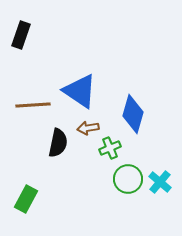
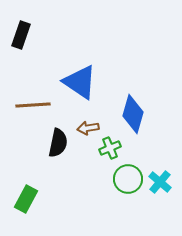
blue triangle: moved 9 px up
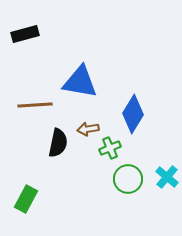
black rectangle: moved 4 px right, 1 px up; rotated 56 degrees clockwise
blue triangle: rotated 24 degrees counterclockwise
brown line: moved 2 px right
blue diamond: rotated 15 degrees clockwise
brown arrow: moved 1 px down
cyan cross: moved 7 px right, 5 px up
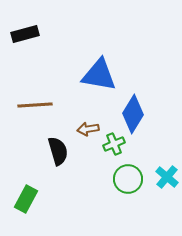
blue triangle: moved 19 px right, 7 px up
black semicircle: moved 8 px down; rotated 28 degrees counterclockwise
green cross: moved 4 px right, 4 px up
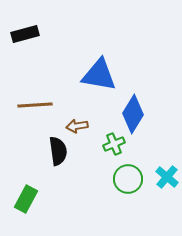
brown arrow: moved 11 px left, 3 px up
black semicircle: rotated 8 degrees clockwise
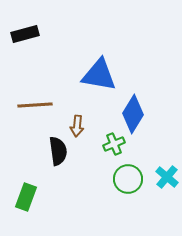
brown arrow: rotated 75 degrees counterclockwise
green rectangle: moved 2 px up; rotated 8 degrees counterclockwise
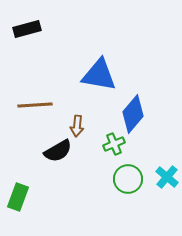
black rectangle: moved 2 px right, 5 px up
blue diamond: rotated 9 degrees clockwise
black semicircle: rotated 68 degrees clockwise
green rectangle: moved 8 px left
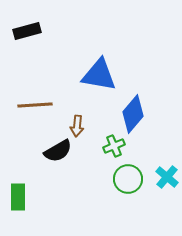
black rectangle: moved 2 px down
green cross: moved 2 px down
green rectangle: rotated 20 degrees counterclockwise
